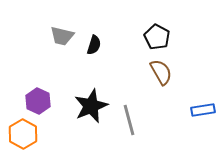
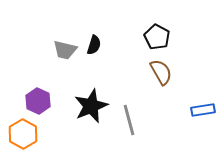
gray trapezoid: moved 3 px right, 14 px down
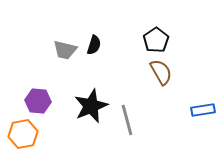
black pentagon: moved 1 px left, 3 px down; rotated 10 degrees clockwise
purple hexagon: rotated 20 degrees counterclockwise
gray line: moved 2 px left
orange hexagon: rotated 20 degrees clockwise
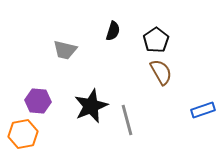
black semicircle: moved 19 px right, 14 px up
blue rectangle: rotated 10 degrees counterclockwise
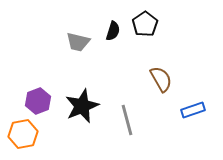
black pentagon: moved 11 px left, 16 px up
gray trapezoid: moved 13 px right, 8 px up
brown semicircle: moved 7 px down
purple hexagon: rotated 25 degrees counterclockwise
black star: moved 9 px left
blue rectangle: moved 10 px left
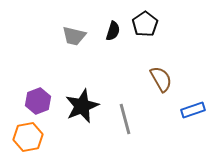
gray trapezoid: moved 4 px left, 6 px up
gray line: moved 2 px left, 1 px up
orange hexagon: moved 5 px right, 3 px down
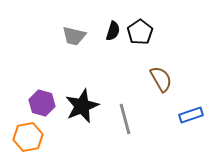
black pentagon: moved 5 px left, 8 px down
purple hexagon: moved 4 px right, 2 px down; rotated 25 degrees counterclockwise
blue rectangle: moved 2 px left, 5 px down
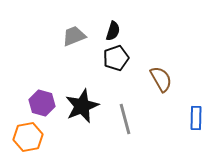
black pentagon: moved 24 px left, 26 px down; rotated 15 degrees clockwise
gray trapezoid: rotated 145 degrees clockwise
blue rectangle: moved 5 px right, 3 px down; rotated 70 degrees counterclockwise
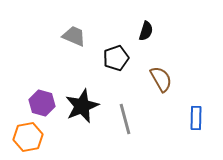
black semicircle: moved 33 px right
gray trapezoid: rotated 45 degrees clockwise
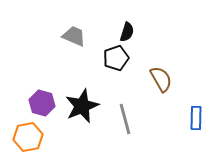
black semicircle: moved 19 px left, 1 px down
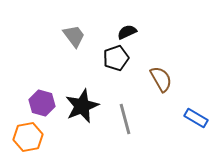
black semicircle: rotated 132 degrees counterclockwise
gray trapezoid: rotated 30 degrees clockwise
blue rectangle: rotated 60 degrees counterclockwise
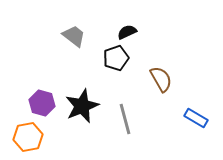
gray trapezoid: rotated 15 degrees counterclockwise
